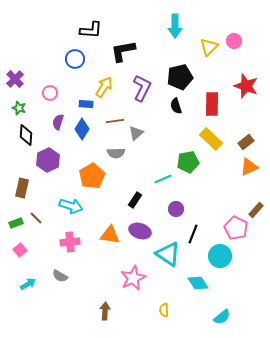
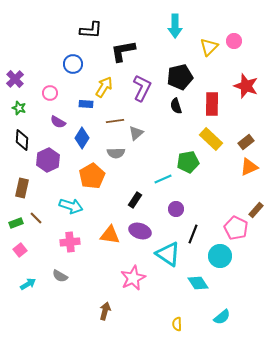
blue circle at (75, 59): moved 2 px left, 5 px down
purple semicircle at (58, 122): rotated 77 degrees counterclockwise
blue diamond at (82, 129): moved 9 px down
black diamond at (26, 135): moved 4 px left, 5 px down
yellow semicircle at (164, 310): moved 13 px right, 14 px down
brown arrow at (105, 311): rotated 12 degrees clockwise
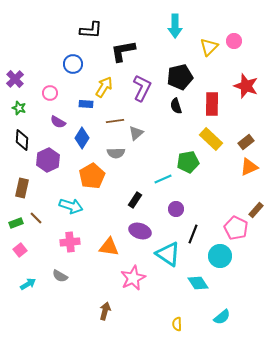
orange triangle at (110, 235): moved 1 px left, 12 px down
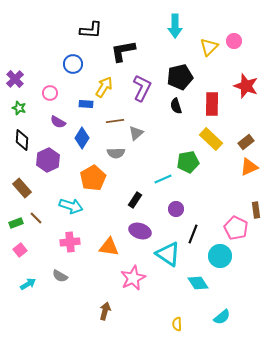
orange pentagon at (92, 176): moved 1 px right, 2 px down
brown rectangle at (22, 188): rotated 54 degrees counterclockwise
brown rectangle at (256, 210): rotated 49 degrees counterclockwise
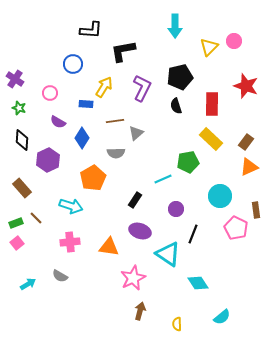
purple cross at (15, 79): rotated 12 degrees counterclockwise
brown rectangle at (246, 142): rotated 14 degrees counterclockwise
pink square at (20, 250): moved 3 px left, 7 px up
cyan circle at (220, 256): moved 60 px up
brown arrow at (105, 311): moved 35 px right
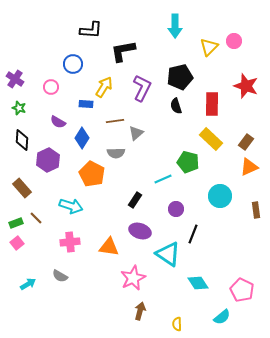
pink circle at (50, 93): moved 1 px right, 6 px up
green pentagon at (188, 162): rotated 25 degrees clockwise
orange pentagon at (93, 178): moved 1 px left, 4 px up; rotated 15 degrees counterclockwise
pink pentagon at (236, 228): moved 6 px right, 62 px down
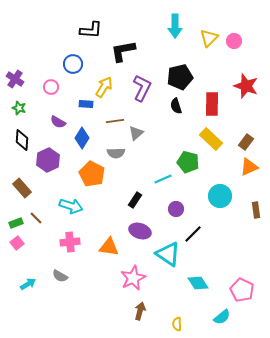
yellow triangle at (209, 47): moved 9 px up
black line at (193, 234): rotated 24 degrees clockwise
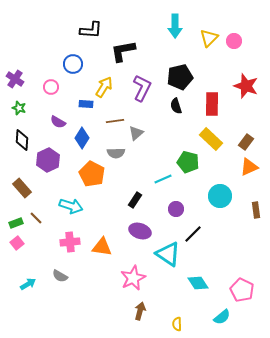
orange triangle at (109, 247): moved 7 px left
